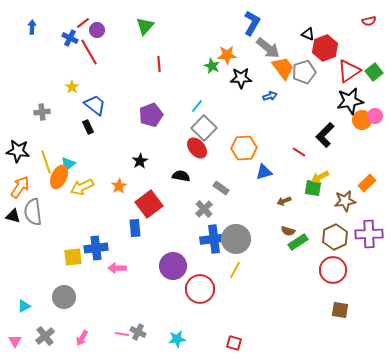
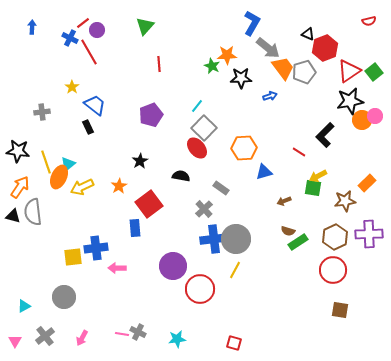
yellow arrow at (320, 177): moved 2 px left, 1 px up
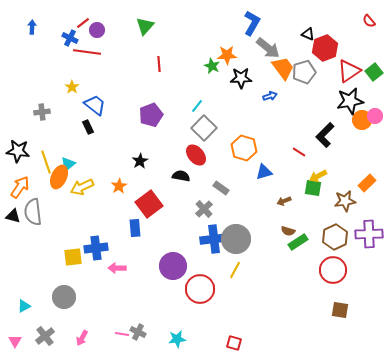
red semicircle at (369, 21): rotated 64 degrees clockwise
red line at (89, 52): moved 2 px left; rotated 52 degrees counterclockwise
red ellipse at (197, 148): moved 1 px left, 7 px down
orange hexagon at (244, 148): rotated 20 degrees clockwise
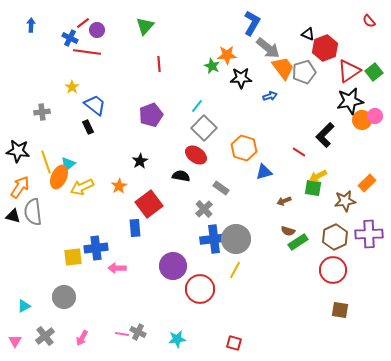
blue arrow at (32, 27): moved 1 px left, 2 px up
red ellipse at (196, 155): rotated 15 degrees counterclockwise
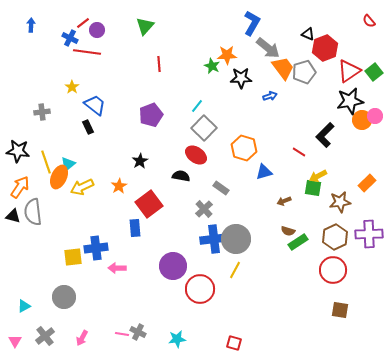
brown star at (345, 201): moved 5 px left, 1 px down
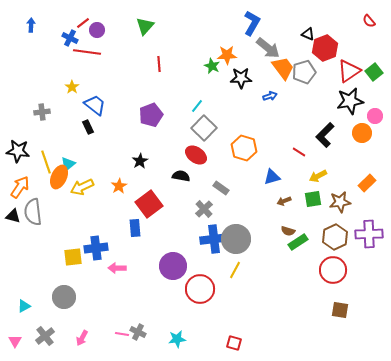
orange circle at (362, 120): moved 13 px down
blue triangle at (264, 172): moved 8 px right, 5 px down
green square at (313, 188): moved 11 px down; rotated 18 degrees counterclockwise
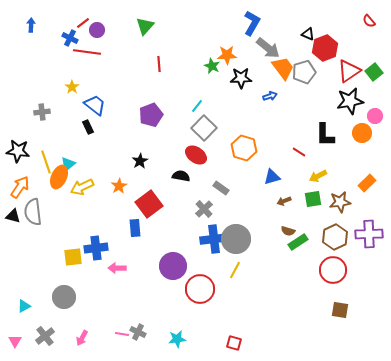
black L-shape at (325, 135): rotated 45 degrees counterclockwise
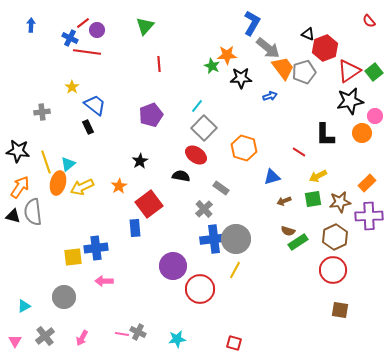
orange ellipse at (59, 177): moved 1 px left, 6 px down; rotated 10 degrees counterclockwise
purple cross at (369, 234): moved 18 px up
pink arrow at (117, 268): moved 13 px left, 13 px down
